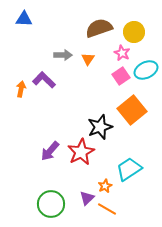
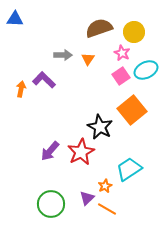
blue triangle: moved 9 px left
black star: rotated 25 degrees counterclockwise
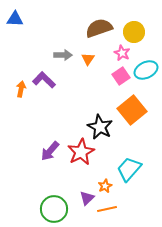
cyan trapezoid: rotated 16 degrees counterclockwise
green circle: moved 3 px right, 5 px down
orange line: rotated 42 degrees counterclockwise
